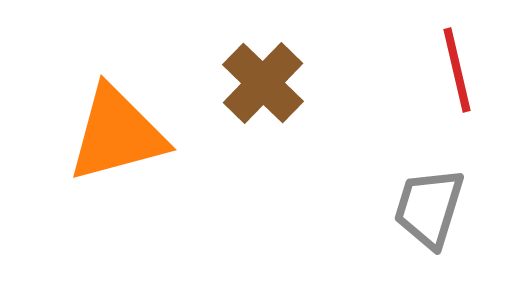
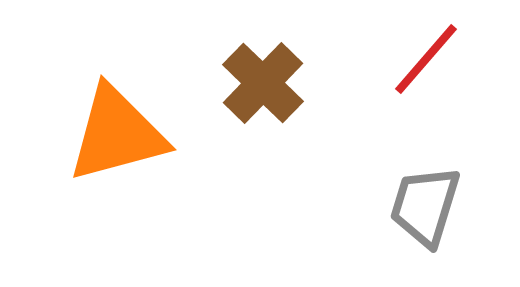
red line: moved 31 px left, 11 px up; rotated 54 degrees clockwise
gray trapezoid: moved 4 px left, 2 px up
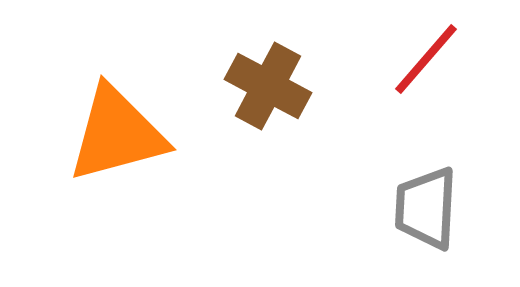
brown cross: moved 5 px right, 3 px down; rotated 16 degrees counterclockwise
gray trapezoid: moved 1 px right, 2 px down; rotated 14 degrees counterclockwise
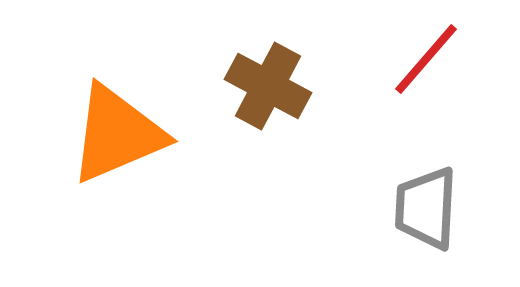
orange triangle: rotated 8 degrees counterclockwise
